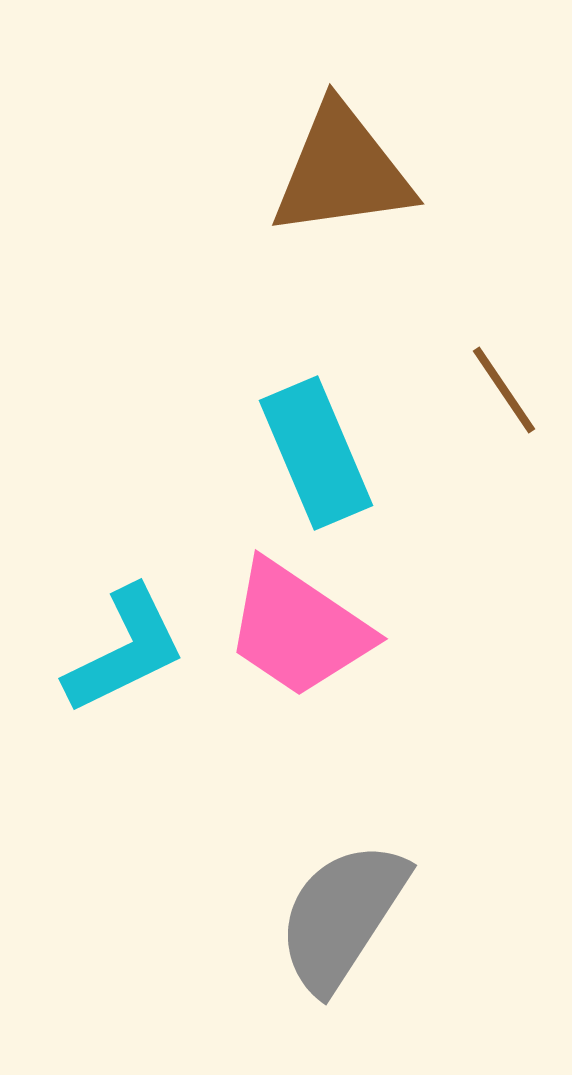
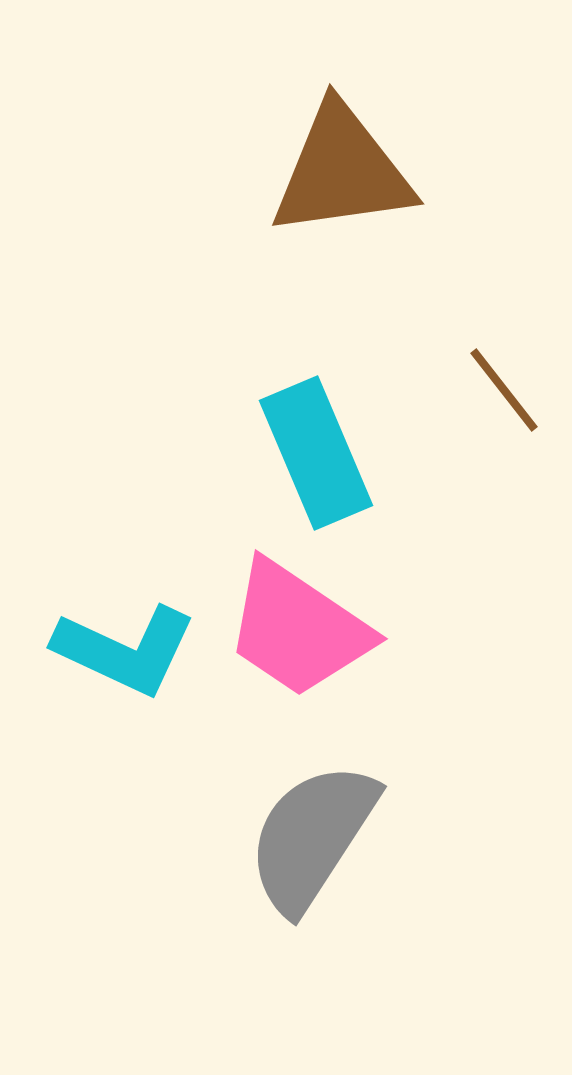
brown line: rotated 4 degrees counterclockwise
cyan L-shape: rotated 51 degrees clockwise
gray semicircle: moved 30 px left, 79 px up
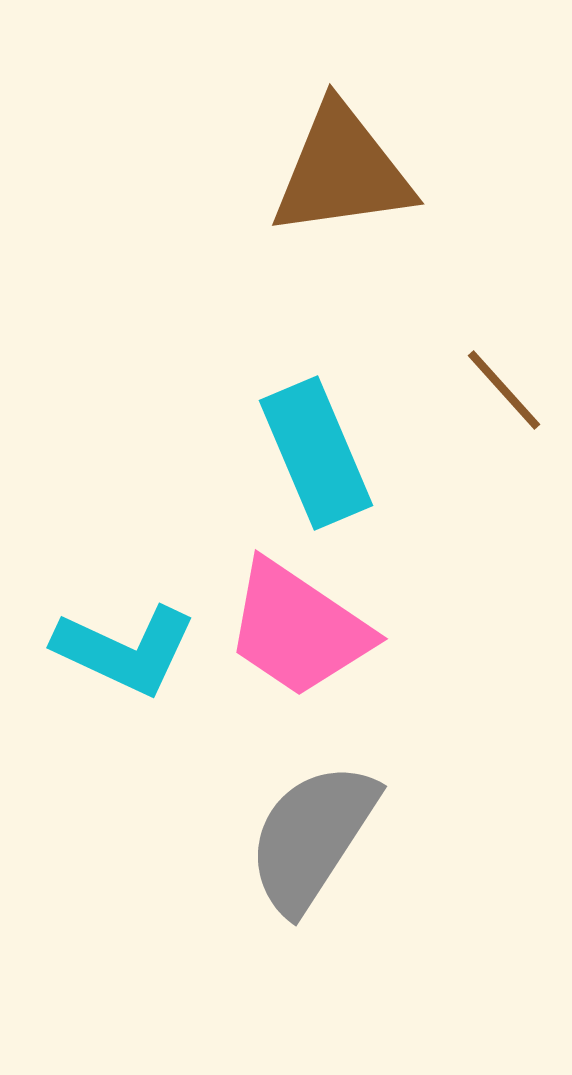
brown line: rotated 4 degrees counterclockwise
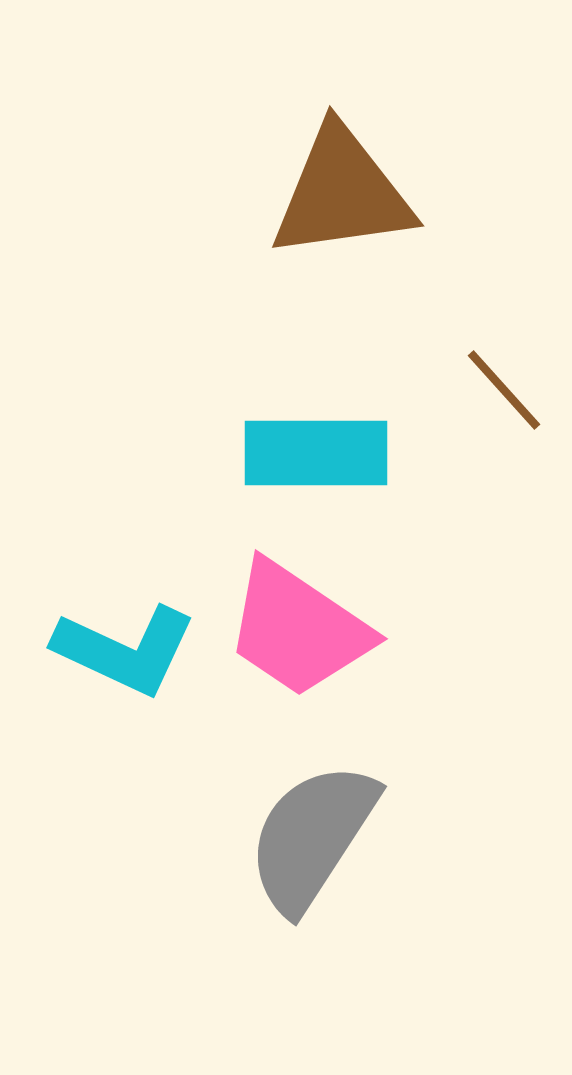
brown triangle: moved 22 px down
cyan rectangle: rotated 67 degrees counterclockwise
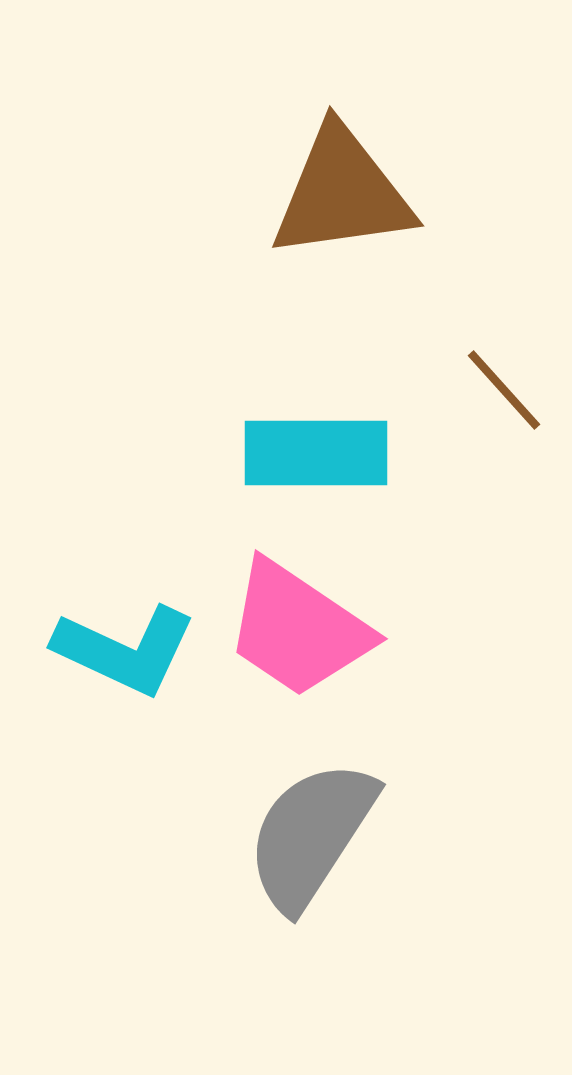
gray semicircle: moved 1 px left, 2 px up
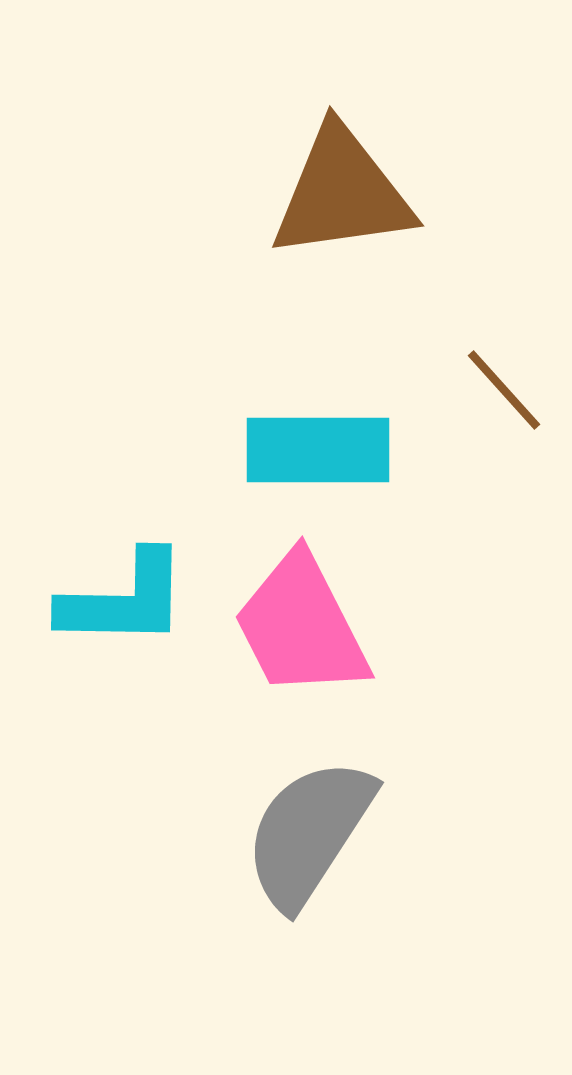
cyan rectangle: moved 2 px right, 3 px up
pink trapezoid: moved 3 px right, 3 px up; rotated 29 degrees clockwise
cyan L-shape: moved 1 px left, 50 px up; rotated 24 degrees counterclockwise
gray semicircle: moved 2 px left, 2 px up
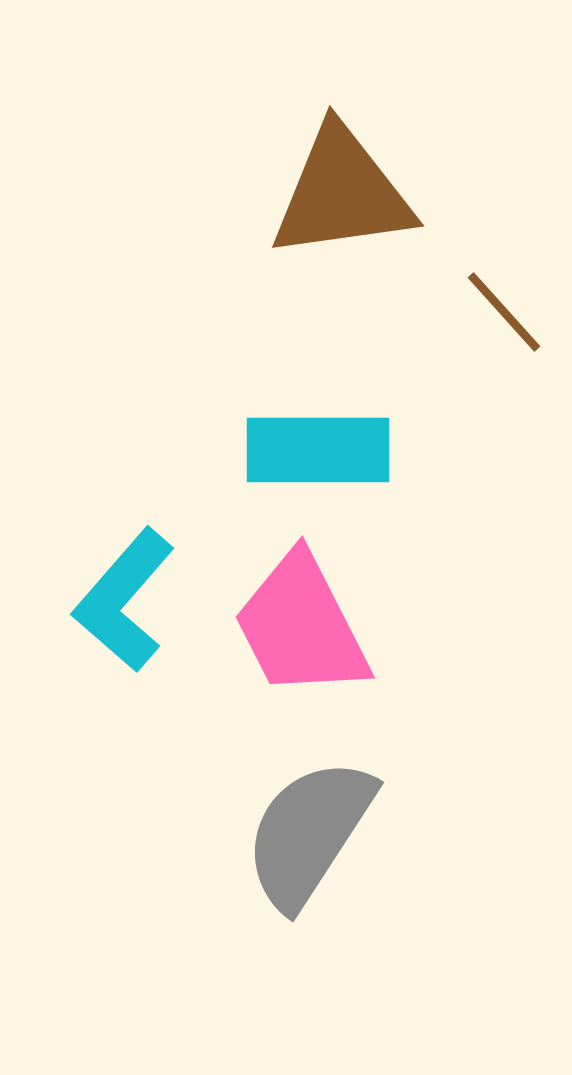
brown line: moved 78 px up
cyan L-shape: rotated 130 degrees clockwise
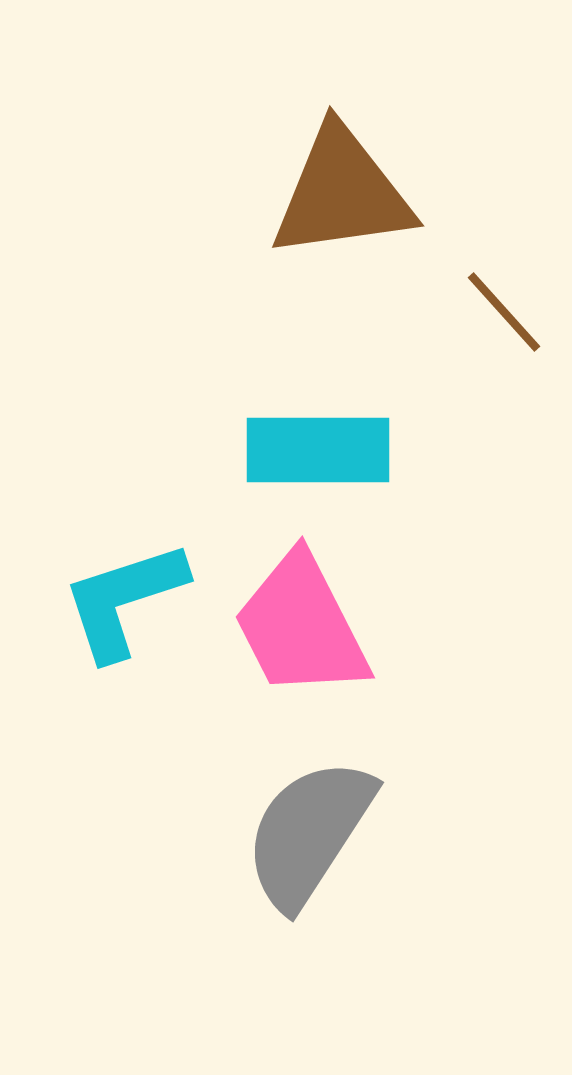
cyan L-shape: rotated 31 degrees clockwise
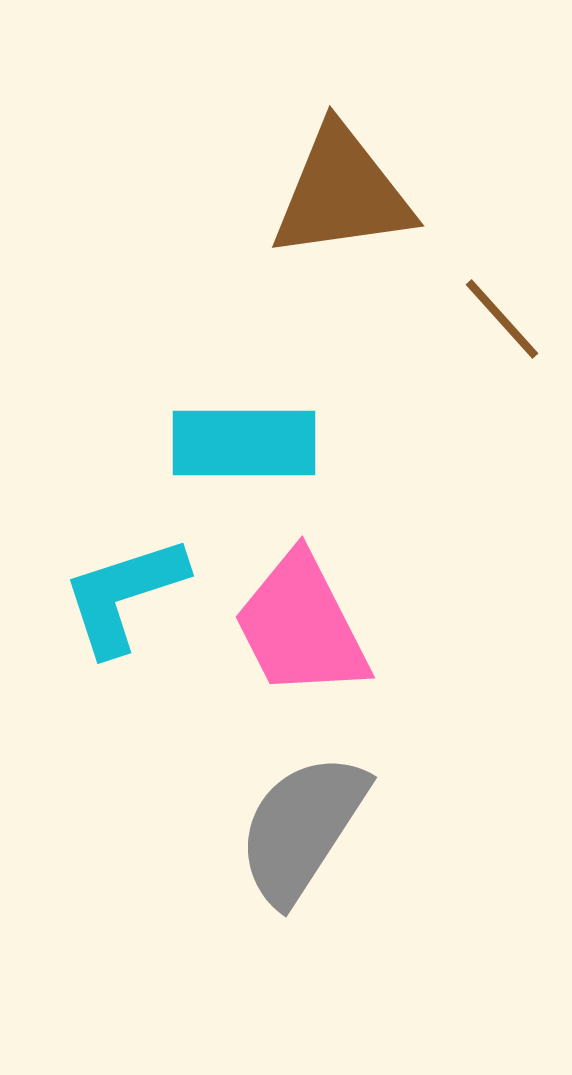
brown line: moved 2 px left, 7 px down
cyan rectangle: moved 74 px left, 7 px up
cyan L-shape: moved 5 px up
gray semicircle: moved 7 px left, 5 px up
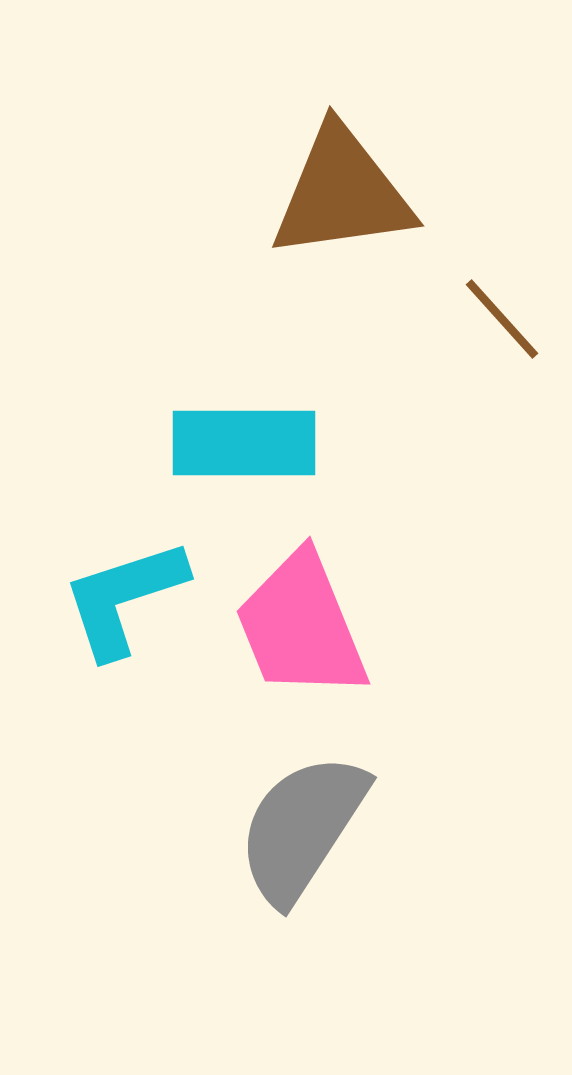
cyan L-shape: moved 3 px down
pink trapezoid: rotated 5 degrees clockwise
